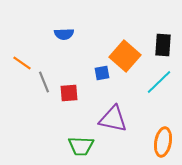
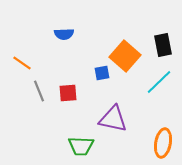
black rectangle: rotated 15 degrees counterclockwise
gray line: moved 5 px left, 9 px down
red square: moved 1 px left
orange ellipse: moved 1 px down
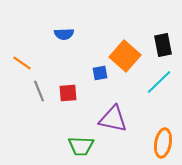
blue square: moved 2 px left
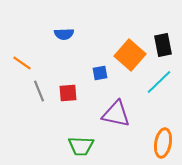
orange square: moved 5 px right, 1 px up
purple triangle: moved 3 px right, 5 px up
